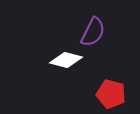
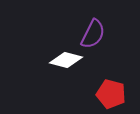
purple semicircle: moved 2 px down
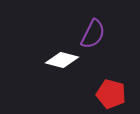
white diamond: moved 4 px left
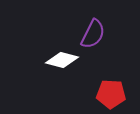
red pentagon: rotated 12 degrees counterclockwise
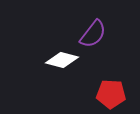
purple semicircle: rotated 12 degrees clockwise
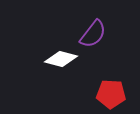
white diamond: moved 1 px left, 1 px up
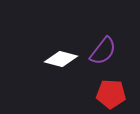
purple semicircle: moved 10 px right, 17 px down
